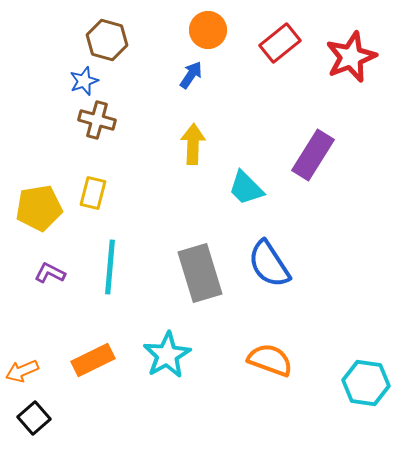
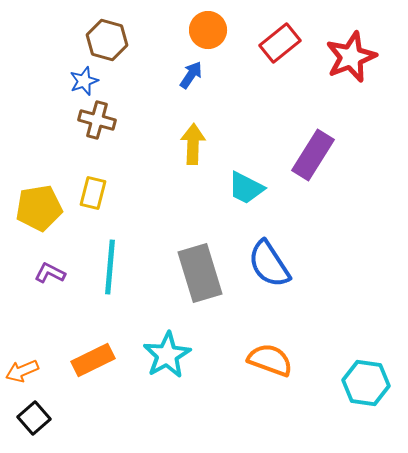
cyan trapezoid: rotated 18 degrees counterclockwise
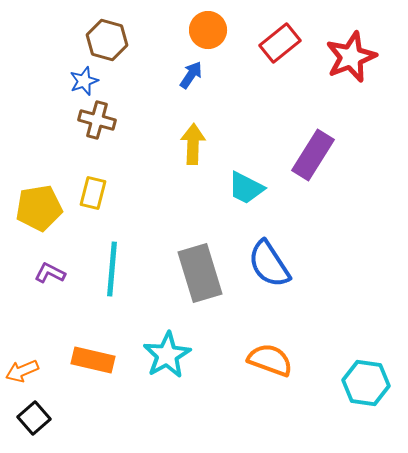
cyan line: moved 2 px right, 2 px down
orange rectangle: rotated 39 degrees clockwise
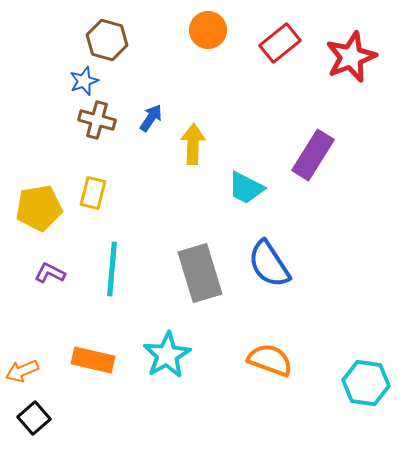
blue arrow: moved 40 px left, 43 px down
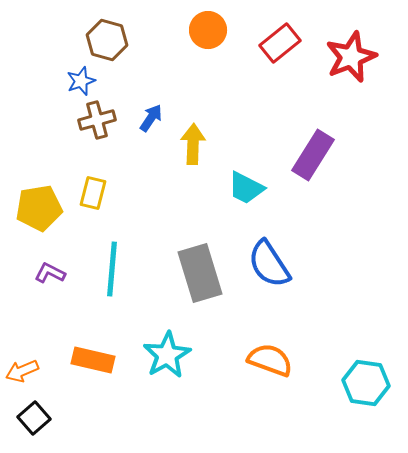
blue star: moved 3 px left
brown cross: rotated 30 degrees counterclockwise
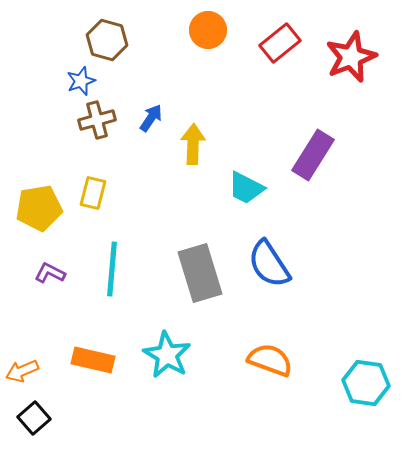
cyan star: rotated 12 degrees counterclockwise
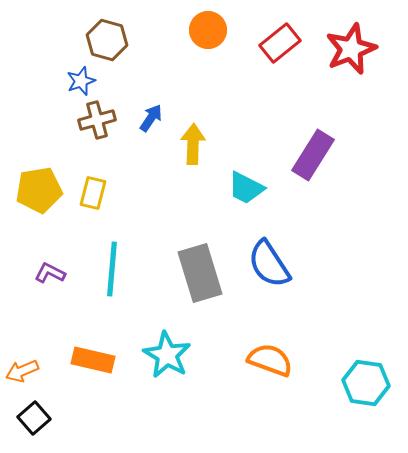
red star: moved 8 px up
yellow pentagon: moved 18 px up
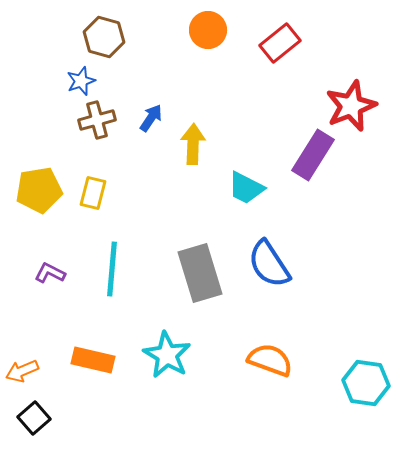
brown hexagon: moved 3 px left, 3 px up
red star: moved 57 px down
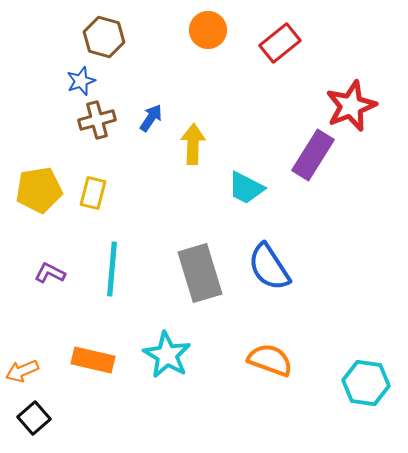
blue semicircle: moved 3 px down
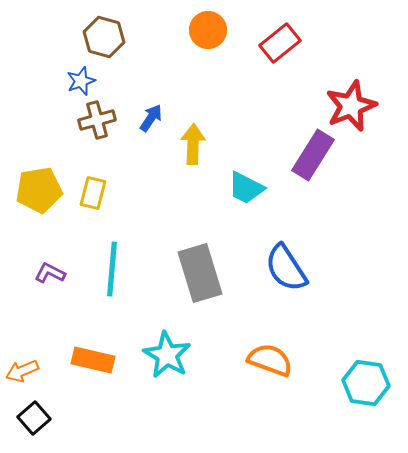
blue semicircle: moved 17 px right, 1 px down
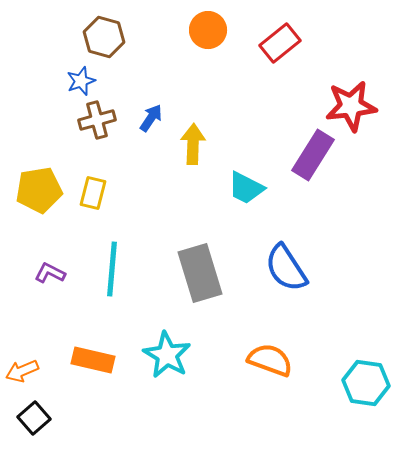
red star: rotated 15 degrees clockwise
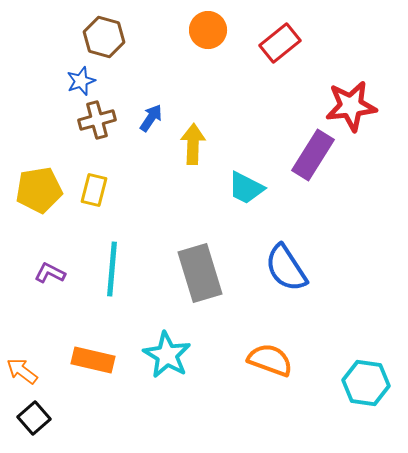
yellow rectangle: moved 1 px right, 3 px up
orange arrow: rotated 60 degrees clockwise
